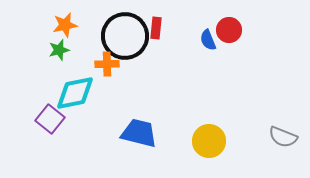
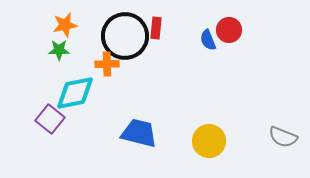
green star: rotated 15 degrees clockwise
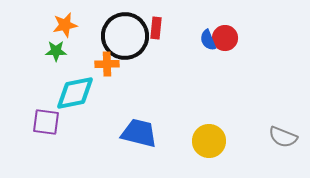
red circle: moved 4 px left, 8 px down
green star: moved 3 px left, 1 px down
purple square: moved 4 px left, 3 px down; rotated 32 degrees counterclockwise
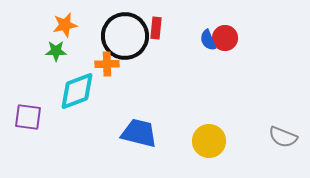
cyan diamond: moved 2 px right, 2 px up; rotated 9 degrees counterclockwise
purple square: moved 18 px left, 5 px up
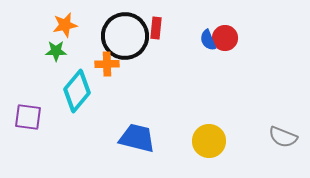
cyan diamond: rotated 30 degrees counterclockwise
blue trapezoid: moved 2 px left, 5 px down
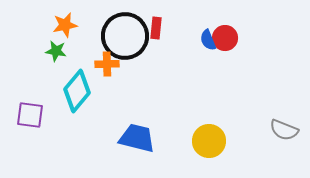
green star: rotated 10 degrees clockwise
purple square: moved 2 px right, 2 px up
gray semicircle: moved 1 px right, 7 px up
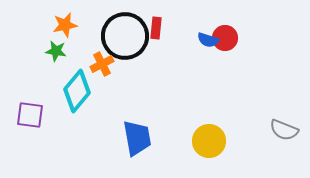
blue semicircle: rotated 50 degrees counterclockwise
orange cross: moved 5 px left; rotated 25 degrees counterclockwise
blue trapezoid: rotated 66 degrees clockwise
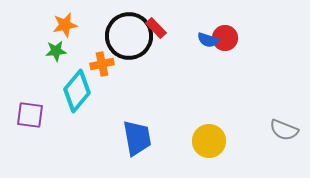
red rectangle: rotated 50 degrees counterclockwise
black circle: moved 4 px right
green star: rotated 15 degrees counterclockwise
orange cross: rotated 15 degrees clockwise
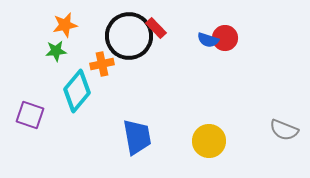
purple square: rotated 12 degrees clockwise
blue trapezoid: moved 1 px up
